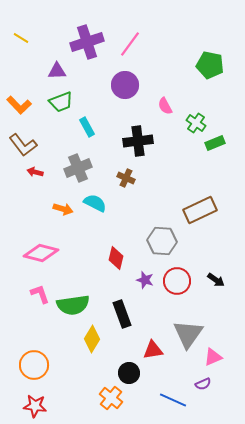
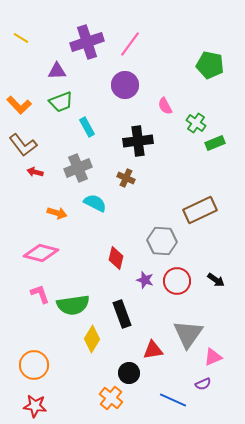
orange arrow: moved 6 px left, 4 px down
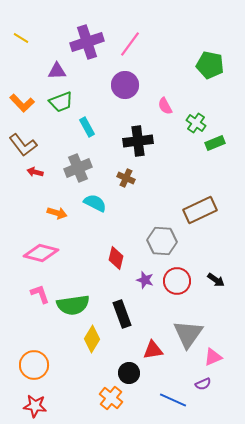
orange L-shape: moved 3 px right, 2 px up
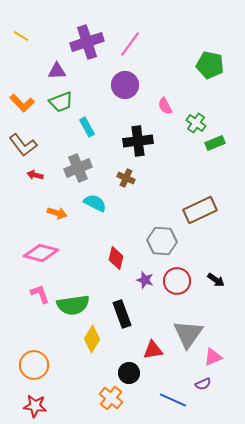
yellow line: moved 2 px up
red arrow: moved 3 px down
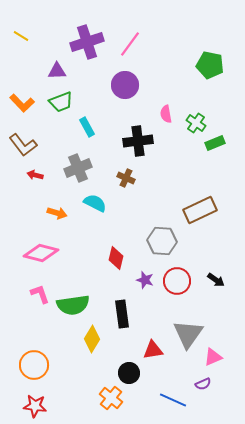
pink semicircle: moved 1 px right, 8 px down; rotated 18 degrees clockwise
black rectangle: rotated 12 degrees clockwise
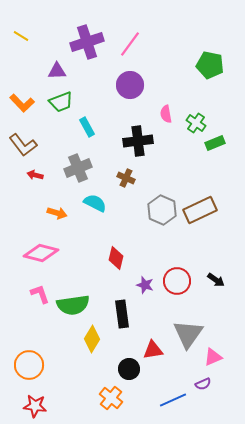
purple circle: moved 5 px right
gray hexagon: moved 31 px up; rotated 20 degrees clockwise
purple star: moved 5 px down
orange circle: moved 5 px left
black circle: moved 4 px up
blue line: rotated 48 degrees counterclockwise
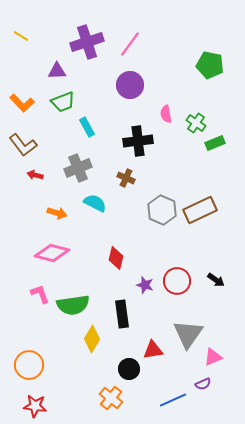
green trapezoid: moved 2 px right
pink diamond: moved 11 px right
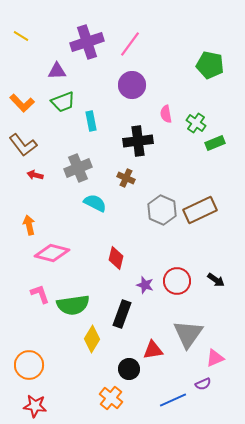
purple circle: moved 2 px right
cyan rectangle: moved 4 px right, 6 px up; rotated 18 degrees clockwise
orange arrow: moved 28 px left, 12 px down; rotated 120 degrees counterclockwise
black rectangle: rotated 28 degrees clockwise
pink triangle: moved 2 px right, 1 px down
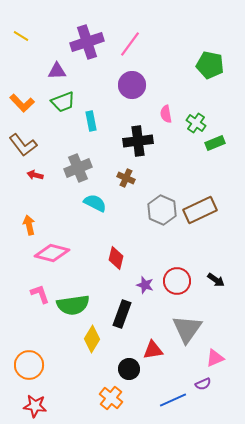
gray triangle: moved 1 px left, 5 px up
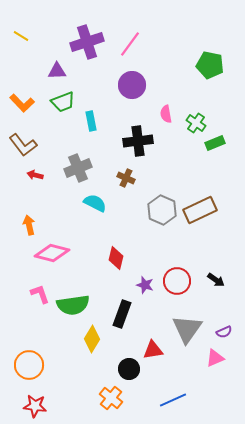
purple semicircle: moved 21 px right, 52 px up
